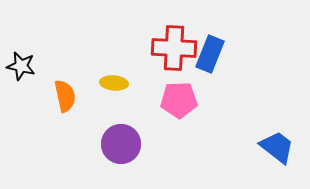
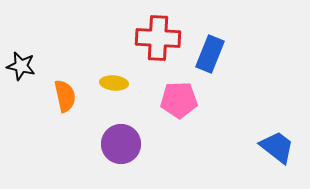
red cross: moved 16 px left, 10 px up
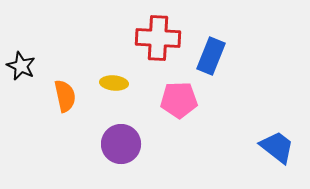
blue rectangle: moved 1 px right, 2 px down
black star: rotated 12 degrees clockwise
